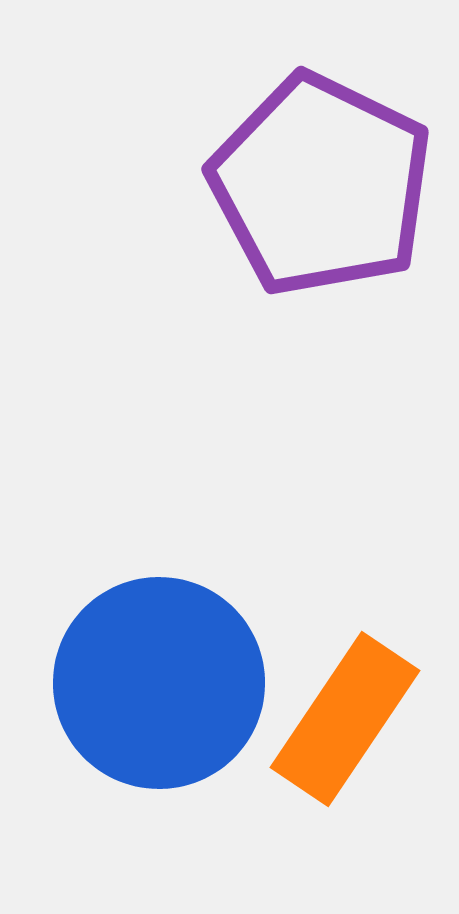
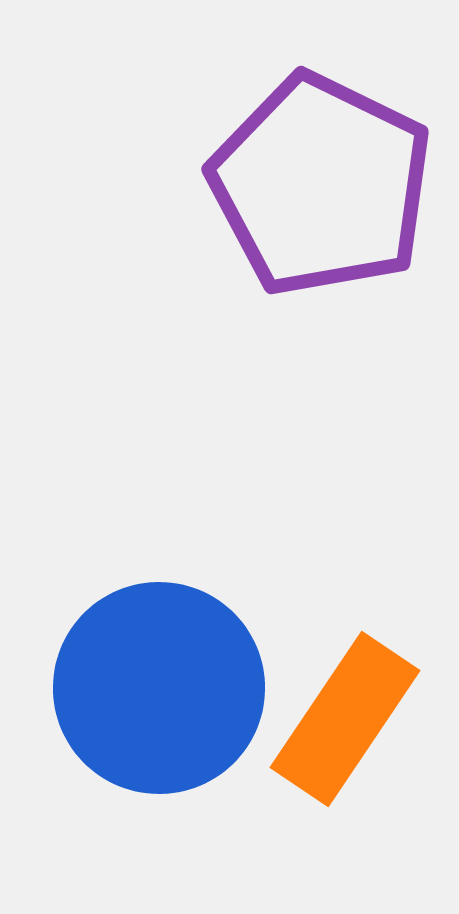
blue circle: moved 5 px down
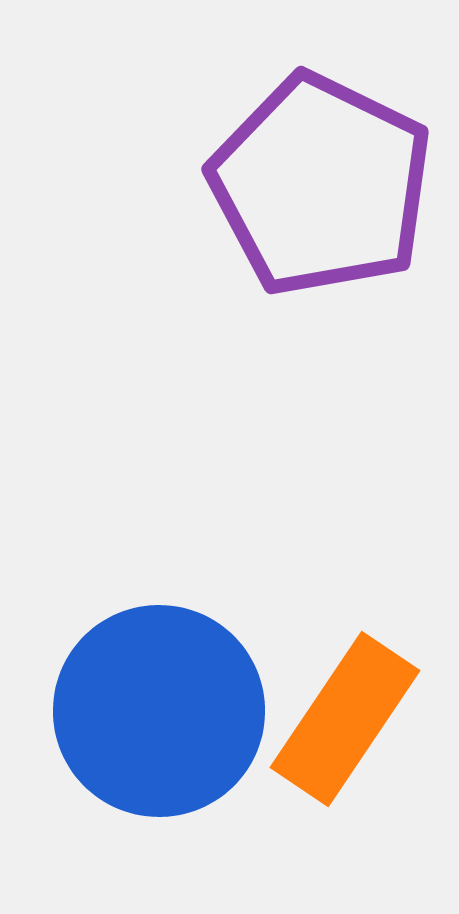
blue circle: moved 23 px down
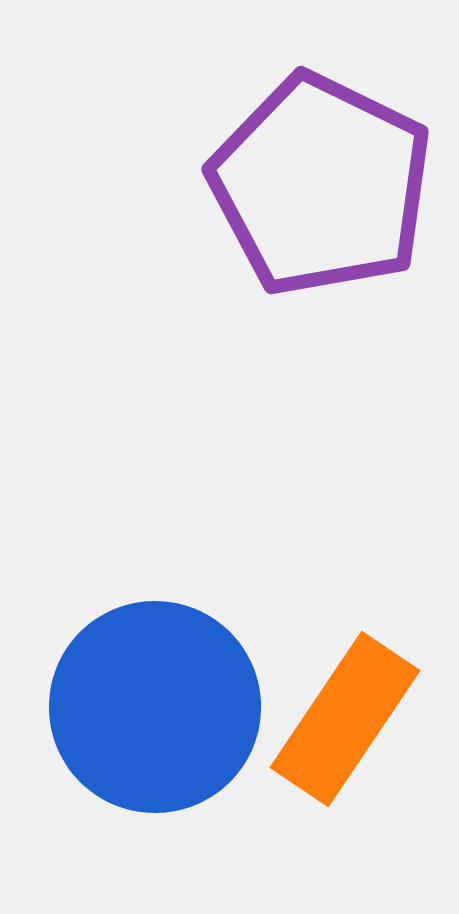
blue circle: moved 4 px left, 4 px up
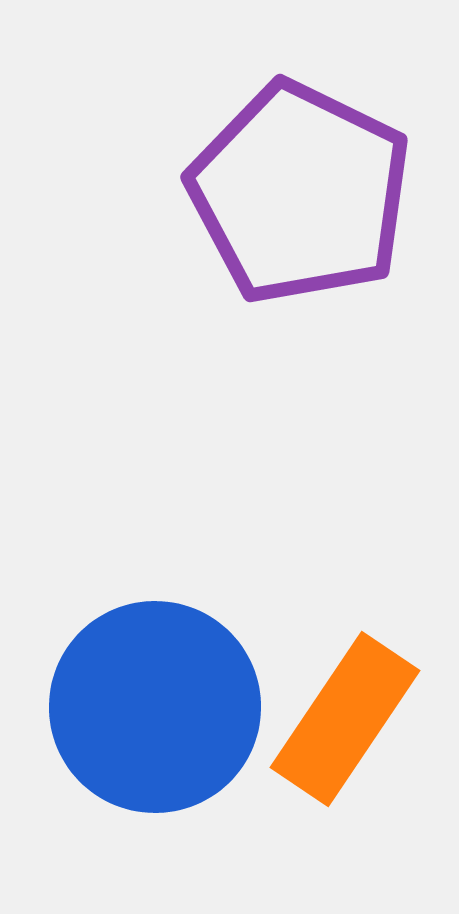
purple pentagon: moved 21 px left, 8 px down
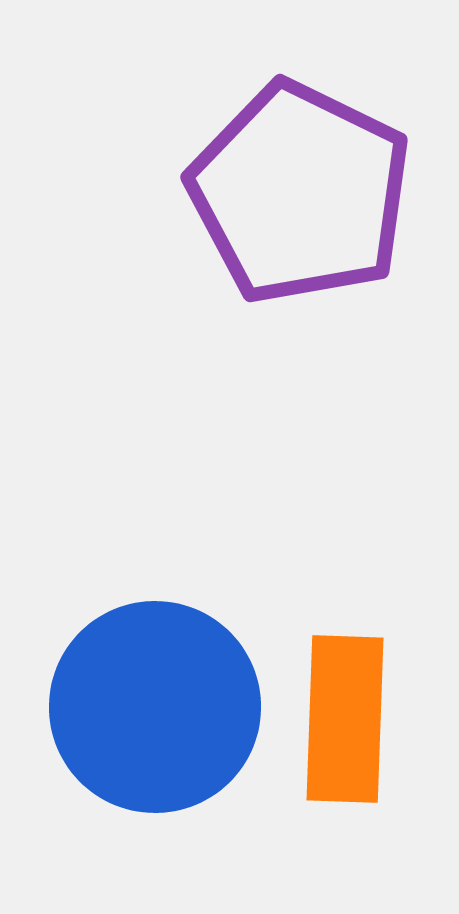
orange rectangle: rotated 32 degrees counterclockwise
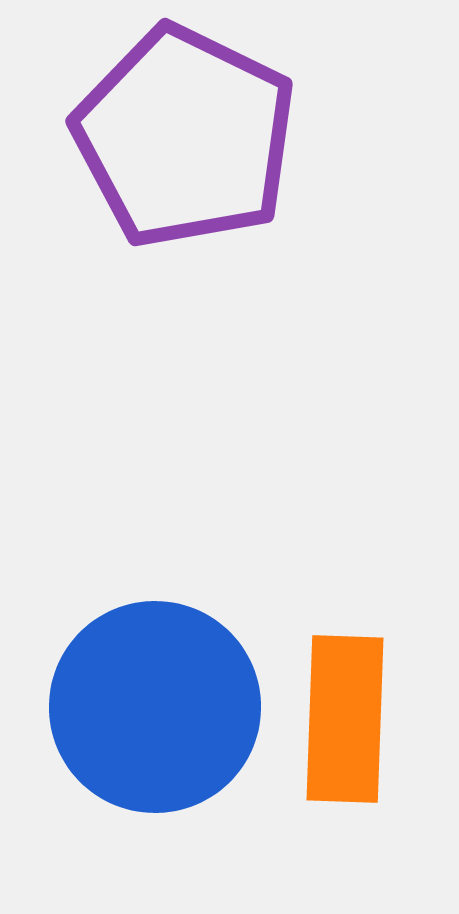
purple pentagon: moved 115 px left, 56 px up
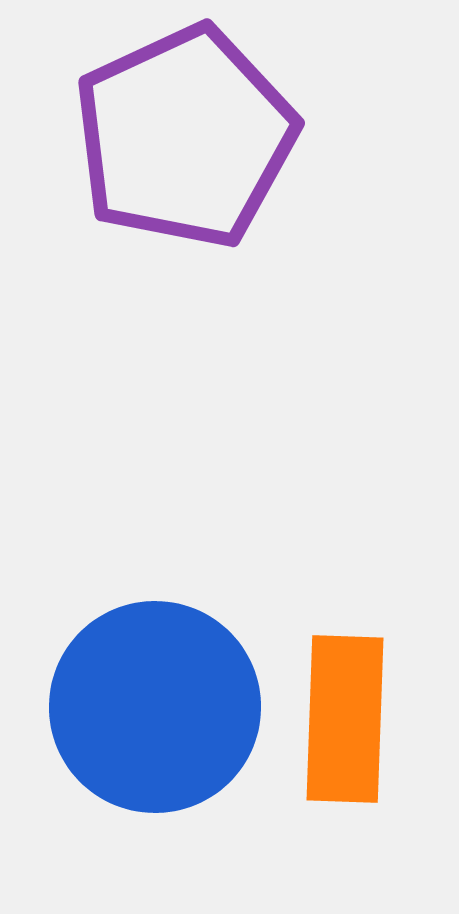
purple pentagon: rotated 21 degrees clockwise
